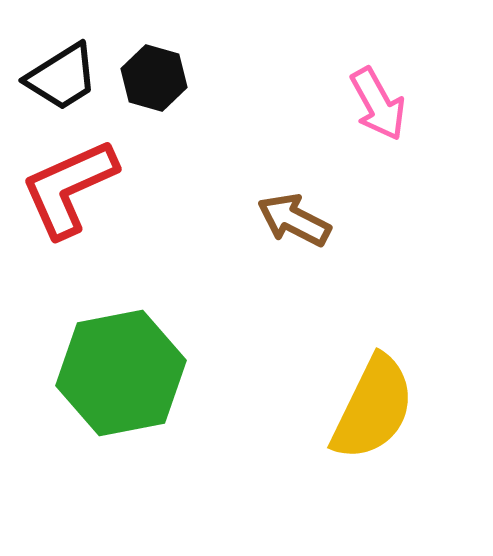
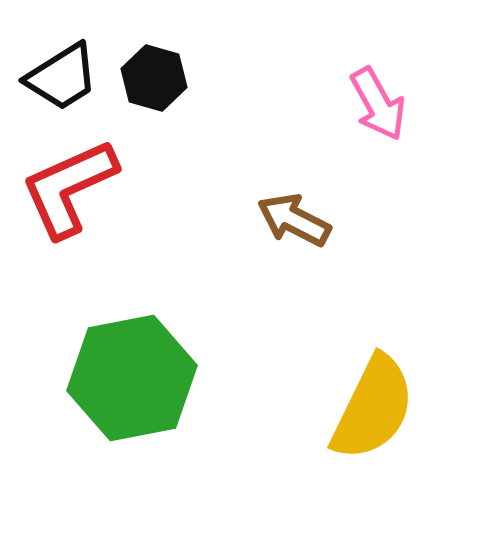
green hexagon: moved 11 px right, 5 px down
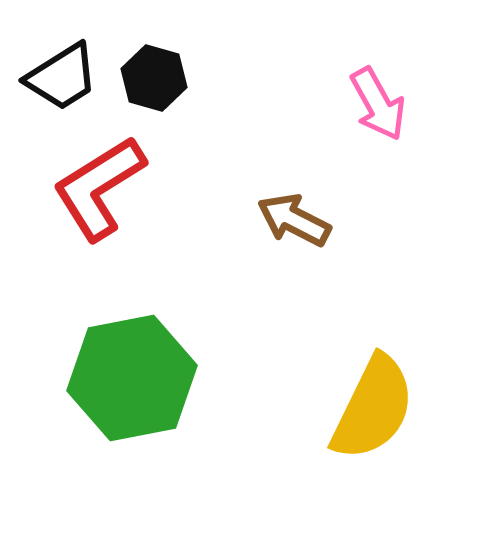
red L-shape: moved 30 px right; rotated 8 degrees counterclockwise
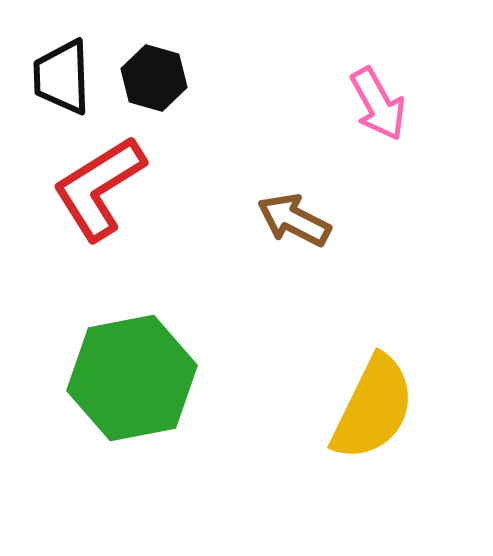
black trapezoid: rotated 120 degrees clockwise
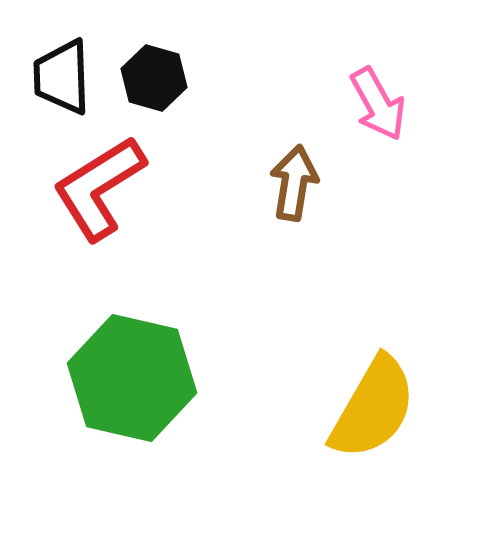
brown arrow: moved 37 px up; rotated 72 degrees clockwise
green hexagon: rotated 24 degrees clockwise
yellow semicircle: rotated 4 degrees clockwise
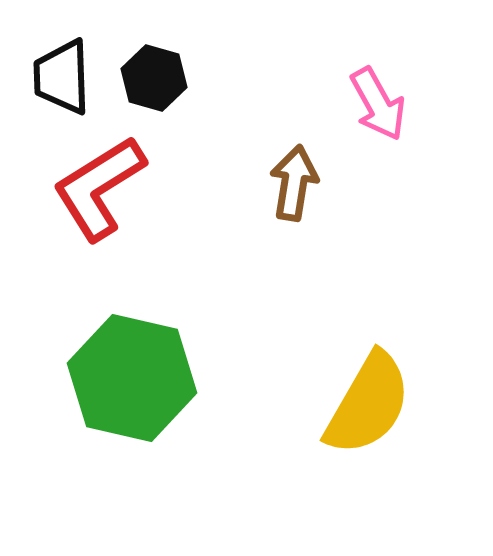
yellow semicircle: moved 5 px left, 4 px up
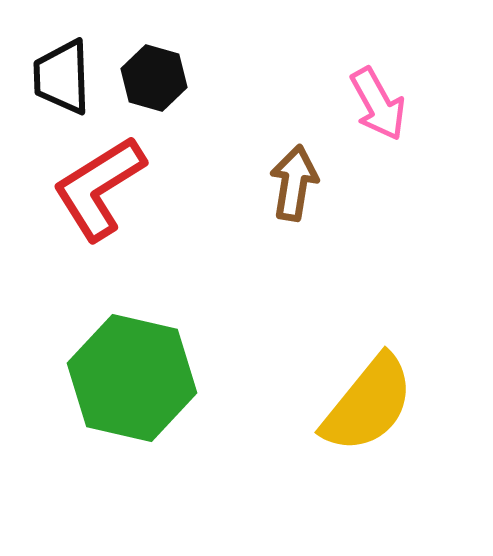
yellow semicircle: rotated 9 degrees clockwise
